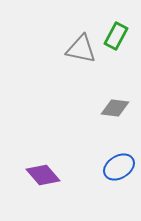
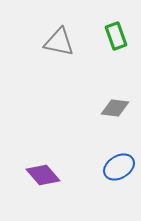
green rectangle: rotated 48 degrees counterclockwise
gray triangle: moved 22 px left, 7 px up
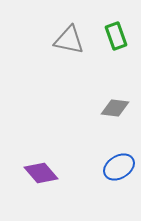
gray triangle: moved 10 px right, 2 px up
purple diamond: moved 2 px left, 2 px up
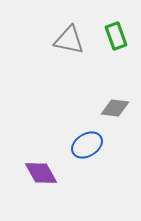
blue ellipse: moved 32 px left, 22 px up
purple diamond: rotated 12 degrees clockwise
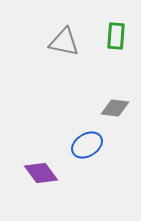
green rectangle: rotated 24 degrees clockwise
gray triangle: moved 5 px left, 2 px down
purple diamond: rotated 8 degrees counterclockwise
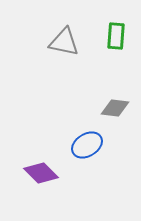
purple diamond: rotated 8 degrees counterclockwise
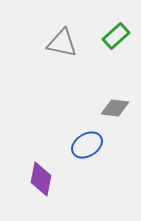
green rectangle: rotated 44 degrees clockwise
gray triangle: moved 2 px left, 1 px down
purple diamond: moved 6 px down; rotated 56 degrees clockwise
